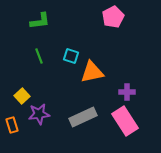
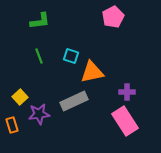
yellow square: moved 2 px left, 1 px down
gray rectangle: moved 9 px left, 16 px up
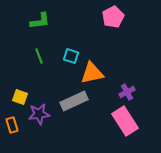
orange triangle: moved 1 px down
purple cross: rotated 28 degrees counterclockwise
yellow square: rotated 28 degrees counterclockwise
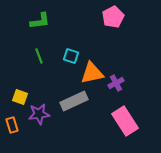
purple cross: moved 11 px left, 9 px up
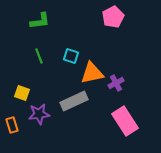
yellow square: moved 2 px right, 4 px up
